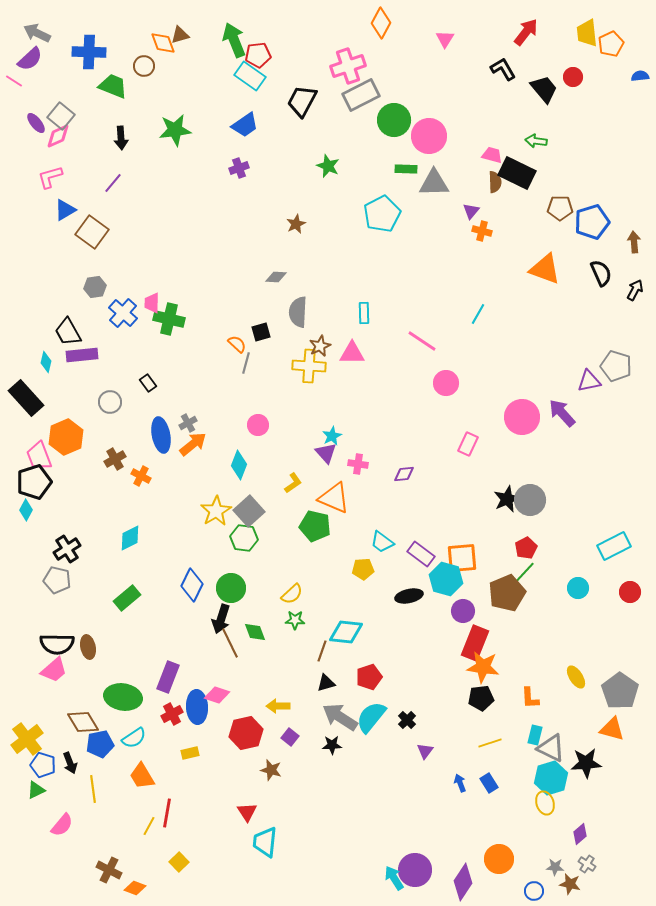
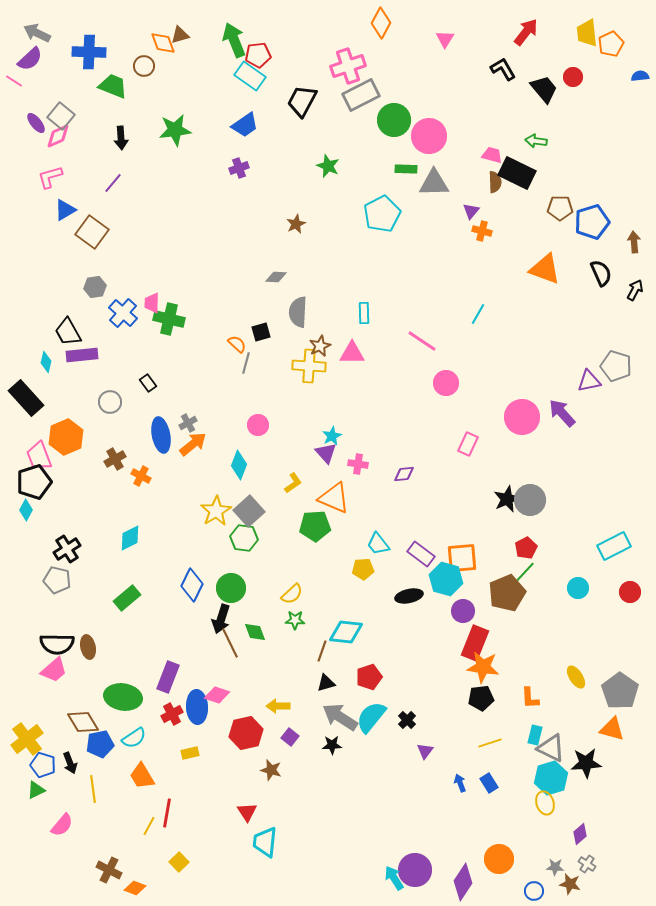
green pentagon at (315, 526): rotated 16 degrees counterclockwise
cyan trapezoid at (382, 542): moved 4 px left, 2 px down; rotated 15 degrees clockwise
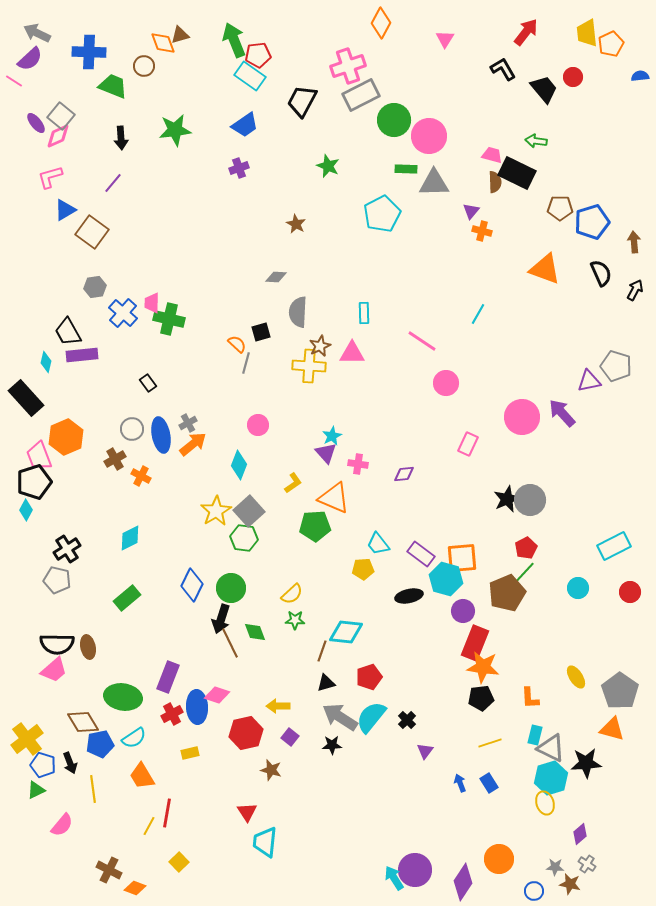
brown star at (296, 224): rotated 18 degrees counterclockwise
gray circle at (110, 402): moved 22 px right, 27 px down
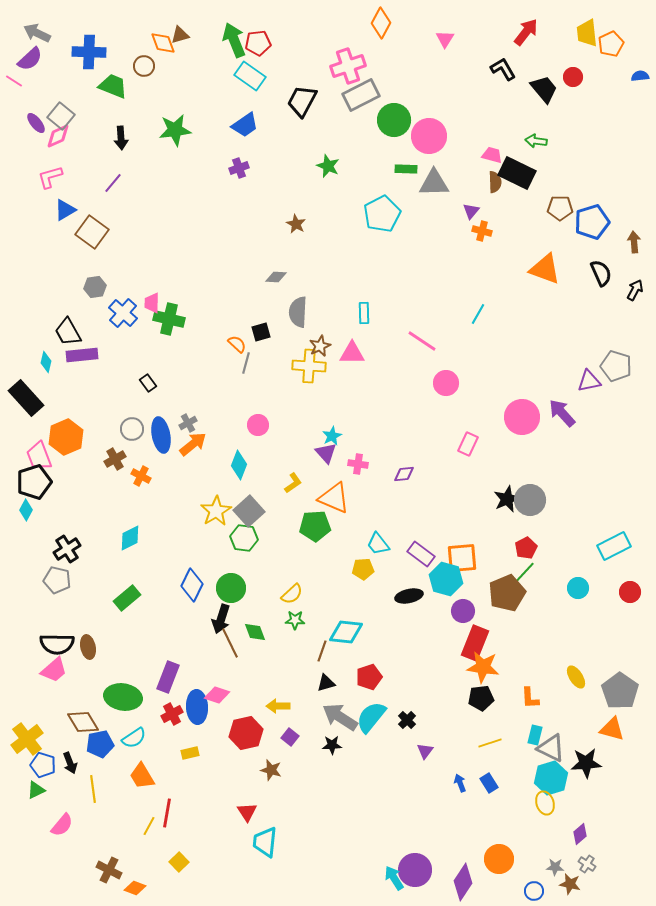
red pentagon at (258, 55): moved 12 px up
